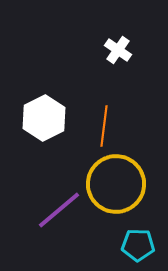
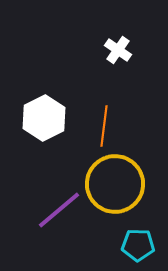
yellow circle: moved 1 px left
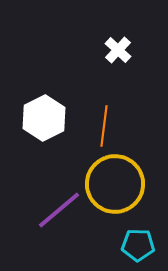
white cross: rotated 8 degrees clockwise
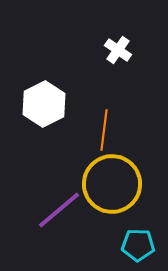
white cross: rotated 8 degrees counterclockwise
white hexagon: moved 14 px up
orange line: moved 4 px down
yellow circle: moved 3 px left
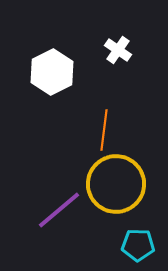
white hexagon: moved 8 px right, 32 px up
yellow circle: moved 4 px right
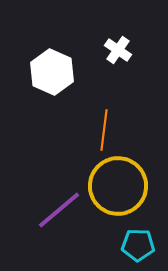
white hexagon: rotated 9 degrees counterclockwise
yellow circle: moved 2 px right, 2 px down
